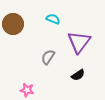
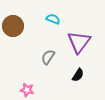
brown circle: moved 2 px down
black semicircle: rotated 24 degrees counterclockwise
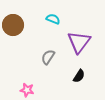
brown circle: moved 1 px up
black semicircle: moved 1 px right, 1 px down
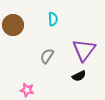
cyan semicircle: rotated 64 degrees clockwise
purple triangle: moved 5 px right, 8 px down
gray semicircle: moved 1 px left, 1 px up
black semicircle: rotated 32 degrees clockwise
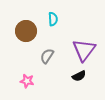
brown circle: moved 13 px right, 6 px down
pink star: moved 9 px up
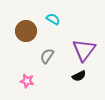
cyan semicircle: rotated 56 degrees counterclockwise
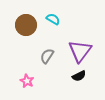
brown circle: moved 6 px up
purple triangle: moved 4 px left, 1 px down
pink star: rotated 16 degrees clockwise
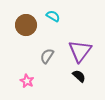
cyan semicircle: moved 3 px up
black semicircle: rotated 112 degrees counterclockwise
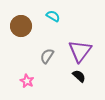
brown circle: moved 5 px left, 1 px down
